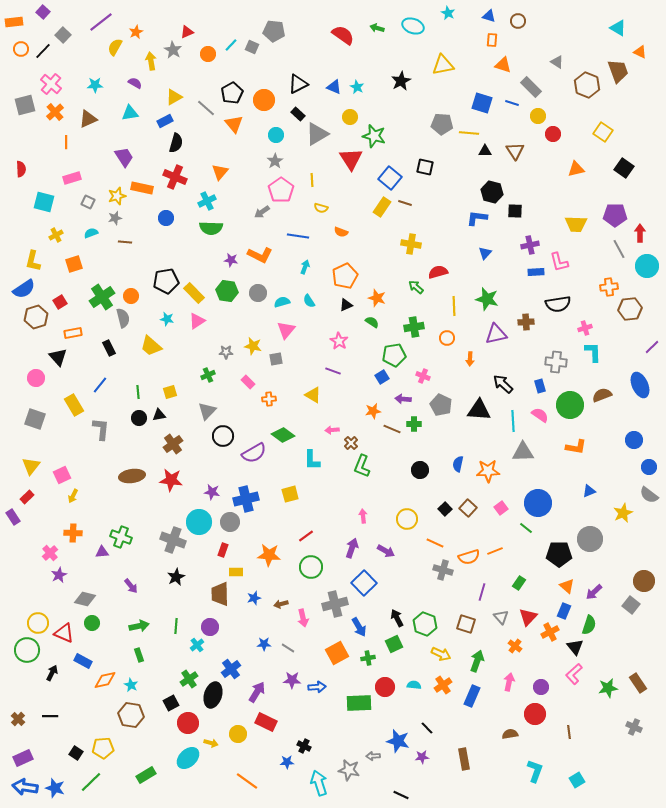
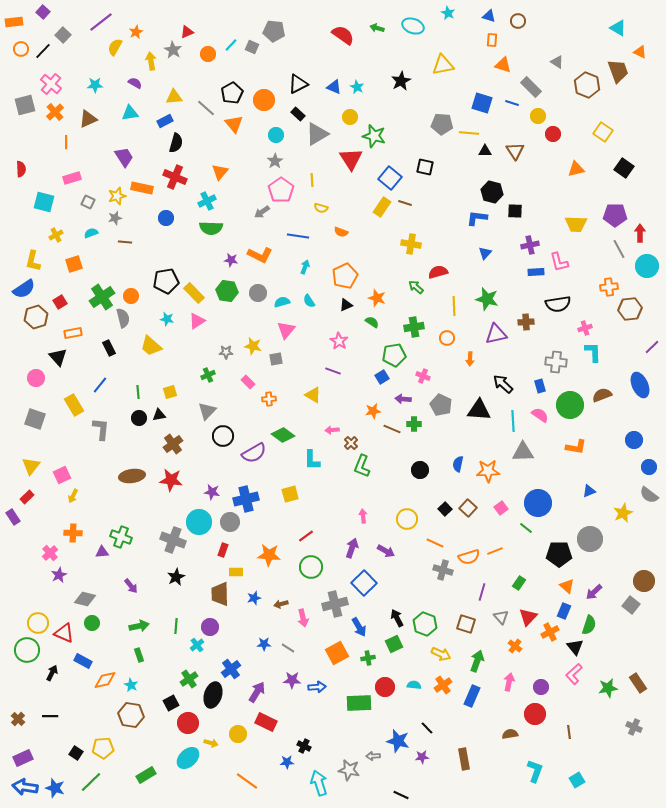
yellow triangle at (174, 97): rotated 24 degrees clockwise
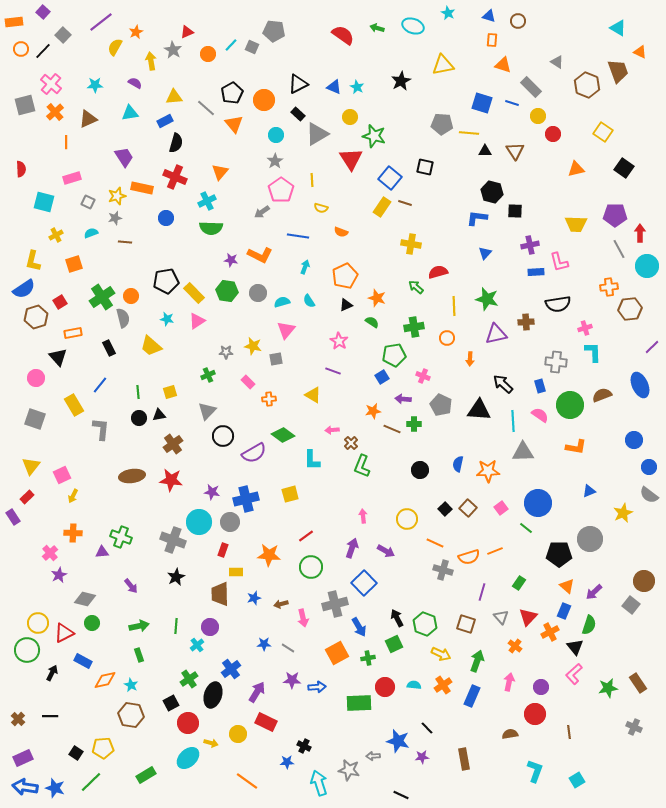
red triangle at (64, 633): rotated 50 degrees counterclockwise
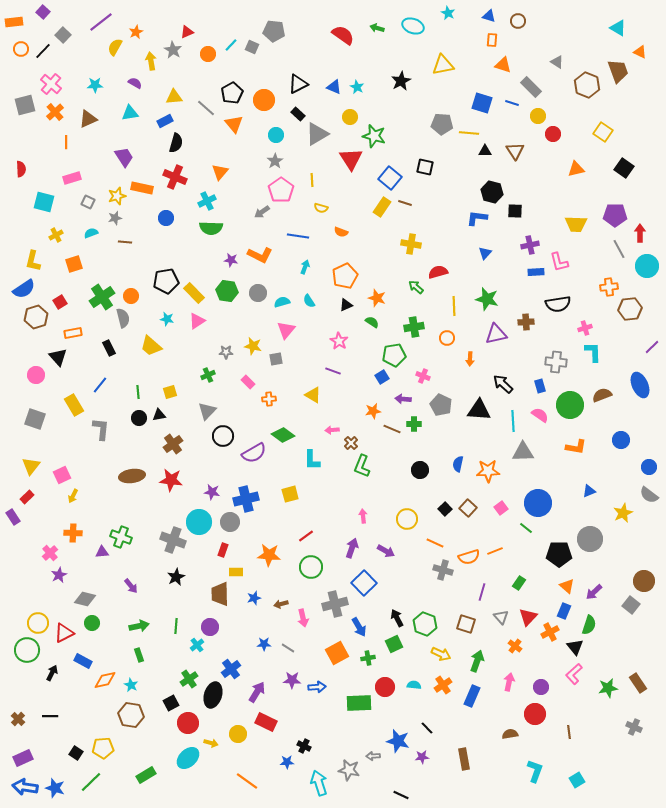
pink circle at (36, 378): moved 3 px up
blue circle at (634, 440): moved 13 px left
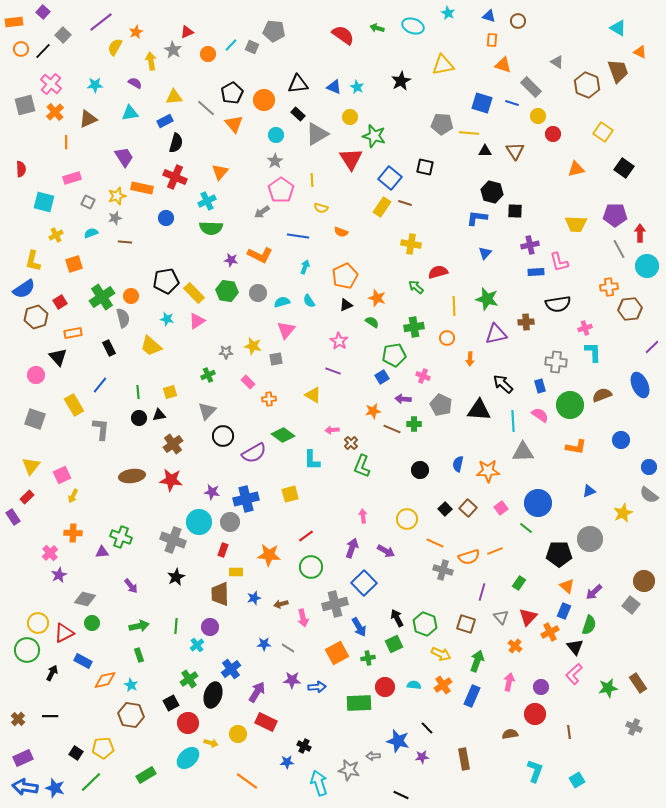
black triangle at (298, 84): rotated 20 degrees clockwise
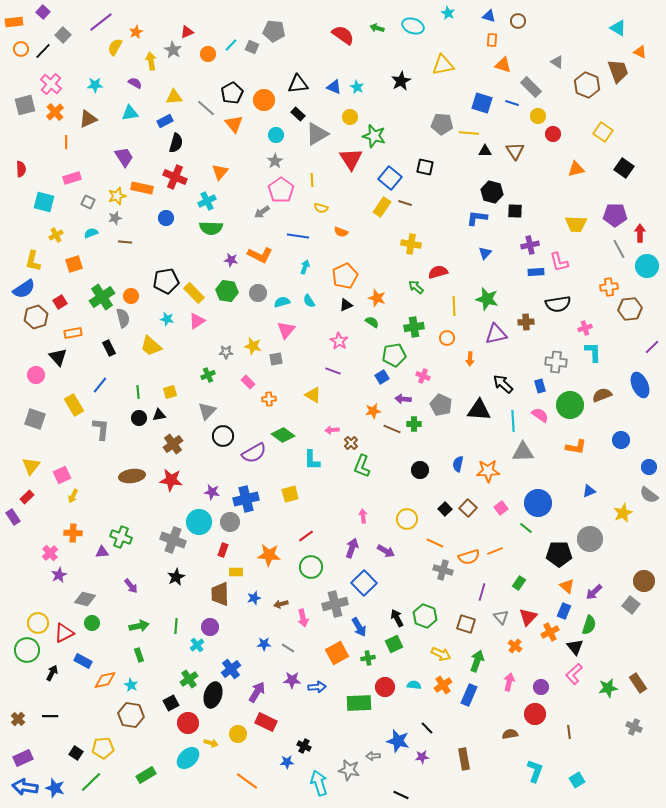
green hexagon at (425, 624): moved 8 px up
blue rectangle at (472, 696): moved 3 px left, 1 px up
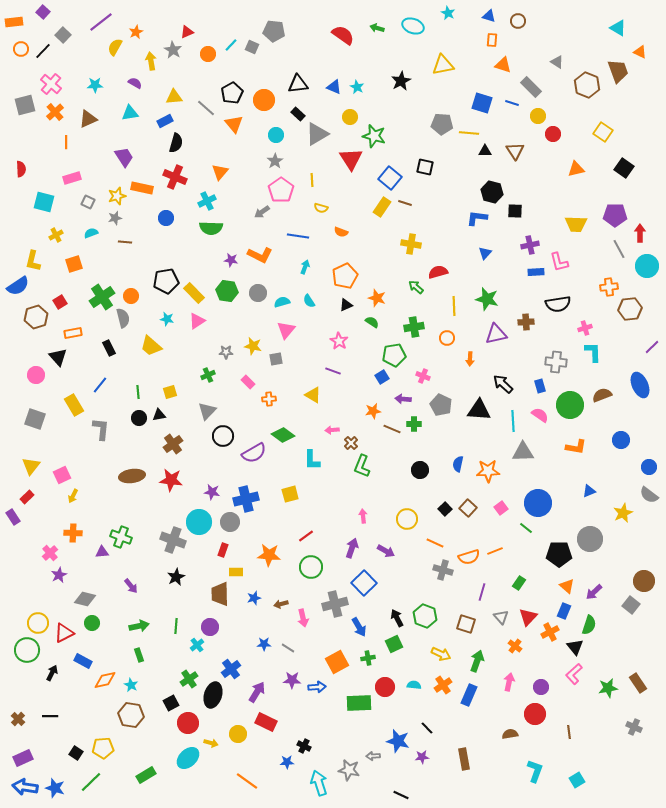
blue semicircle at (24, 289): moved 6 px left, 3 px up
orange square at (337, 653): moved 9 px down
